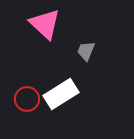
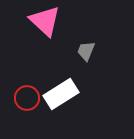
pink triangle: moved 3 px up
red circle: moved 1 px up
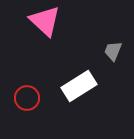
gray trapezoid: moved 27 px right
white rectangle: moved 18 px right, 8 px up
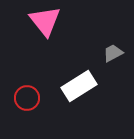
pink triangle: rotated 8 degrees clockwise
gray trapezoid: moved 2 px down; rotated 40 degrees clockwise
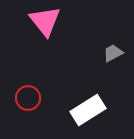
white rectangle: moved 9 px right, 24 px down
red circle: moved 1 px right
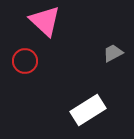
pink triangle: rotated 8 degrees counterclockwise
red circle: moved 3 px left, 37 px up
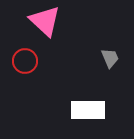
gray trapezoid: moved 3 px left, 5 px down; rotated 95 degrees clockwise
white rectangle: rotated 32 degrees clockwise
